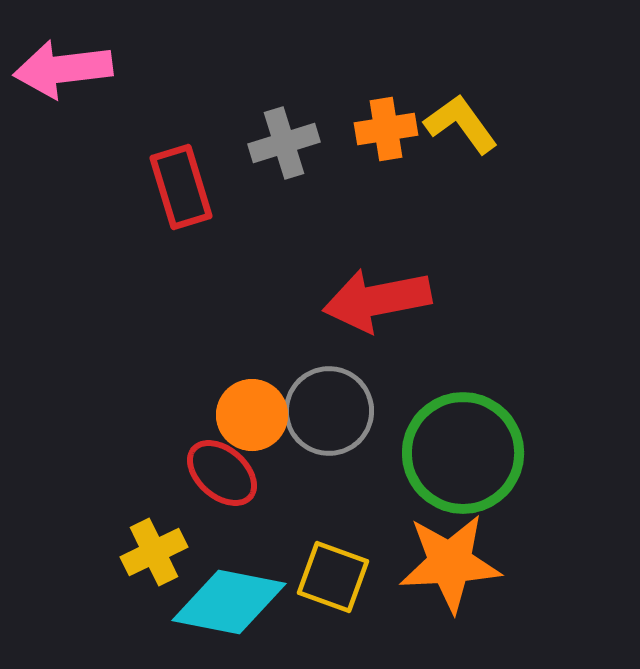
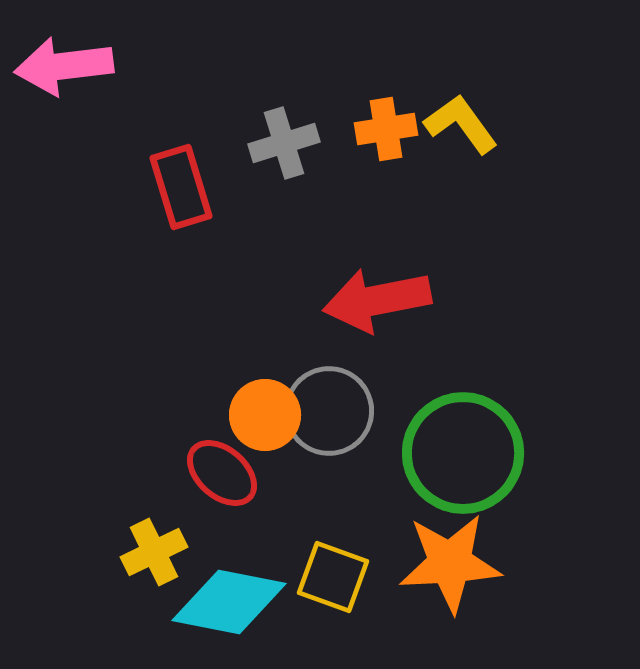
pink arrow: moved 1 px right, 3 px up
orange circle: moved 13 px right
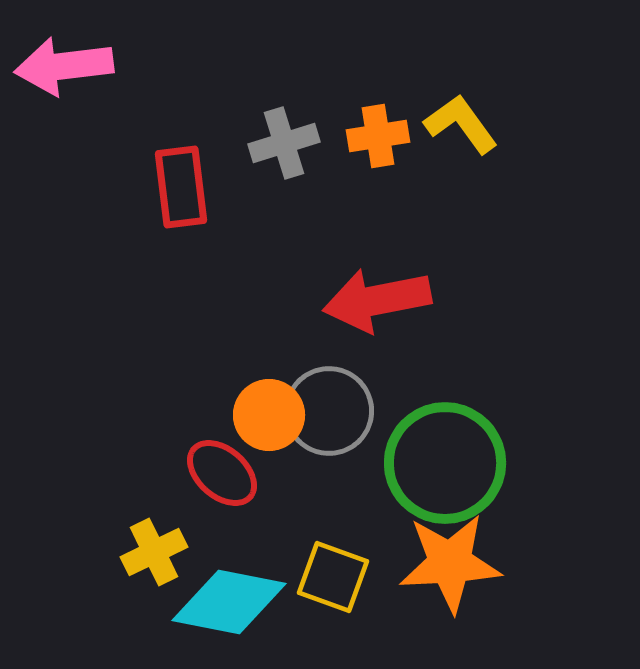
orange cross: moved 8 px left, 7 px down
red rectangle: rotated 10 degrees clockwise
orange circle: moved 4 px right
green circle: moved 18 px left, 10 px down
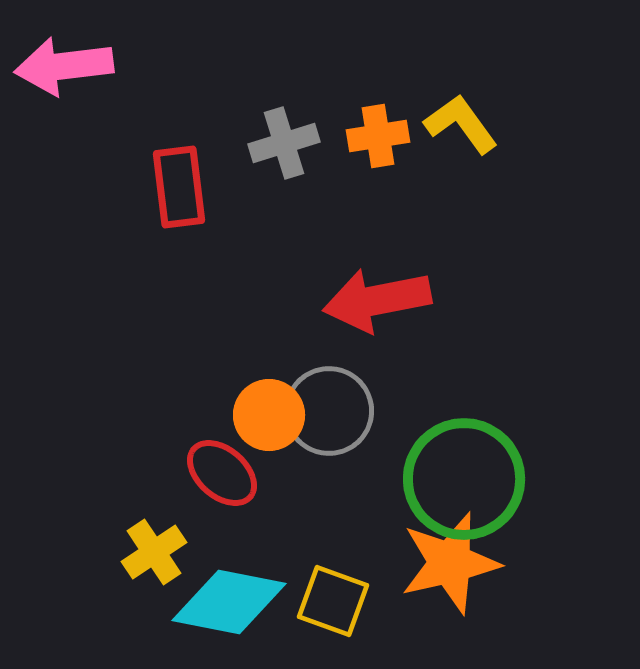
red rectangle: moved 2 px left
green circle: moved 19 px right, 16 px down
yellow cross: rotated 8 degrees counterclockwise
orange star: rotated 10 degrees counterclockwise
yellow square: moved 24 px down
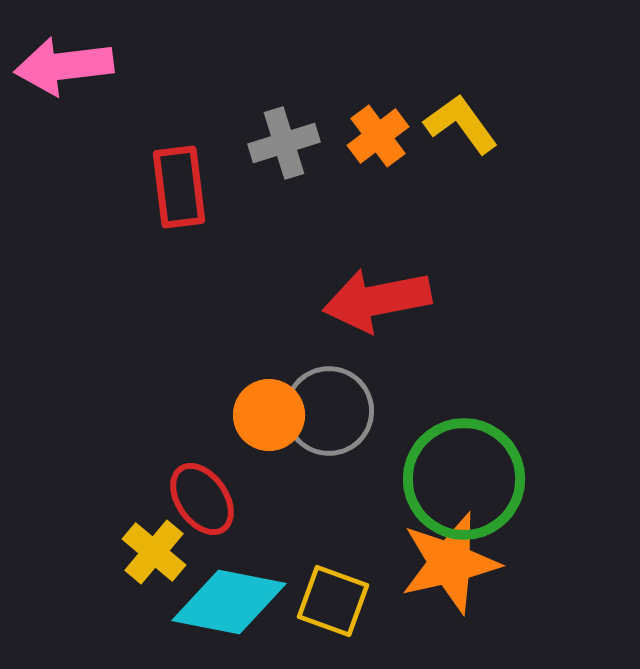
orange cross: rotated 28 degrees counterclockwise
red ellipse: moved 20 px left, 26 px down; rotated 14 degrees clockwise
yellow cross: rotated 16 degrees counterclockwise
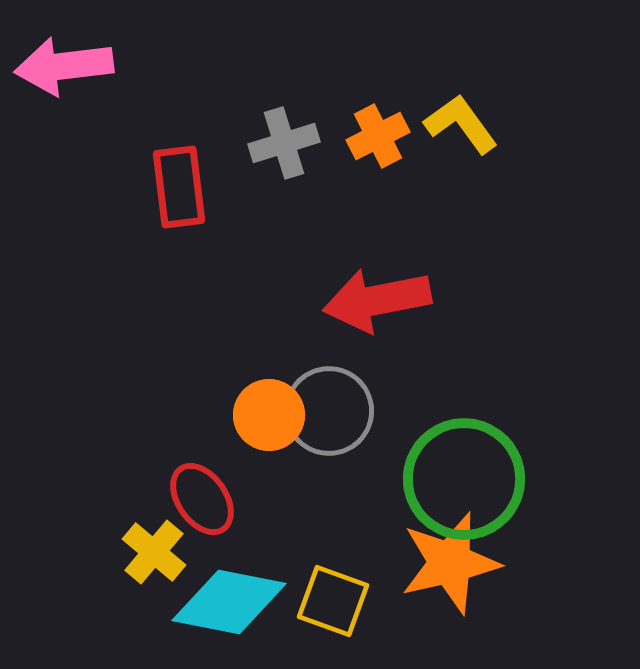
orange cross: rotated 10 degrees clockwise
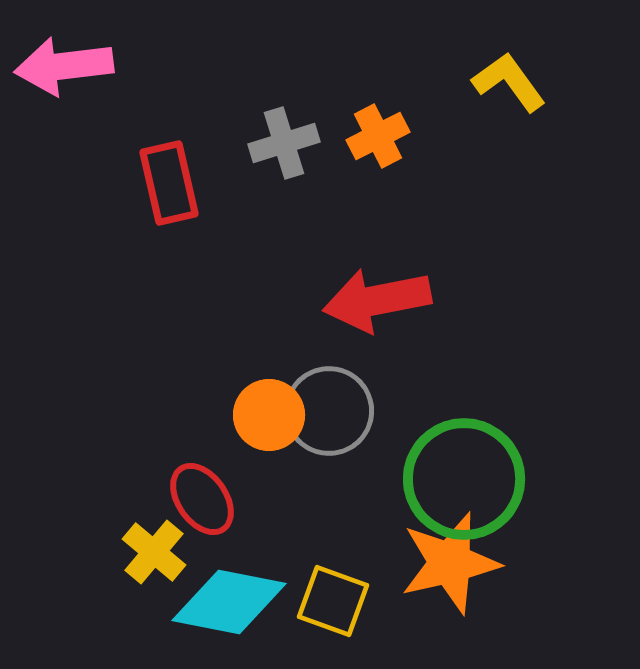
yellow L-shape: moved 48 px right, 42 px up
red rectangle: moved 10 px left, 4 px up; rotated 6 degrees counterclockwise
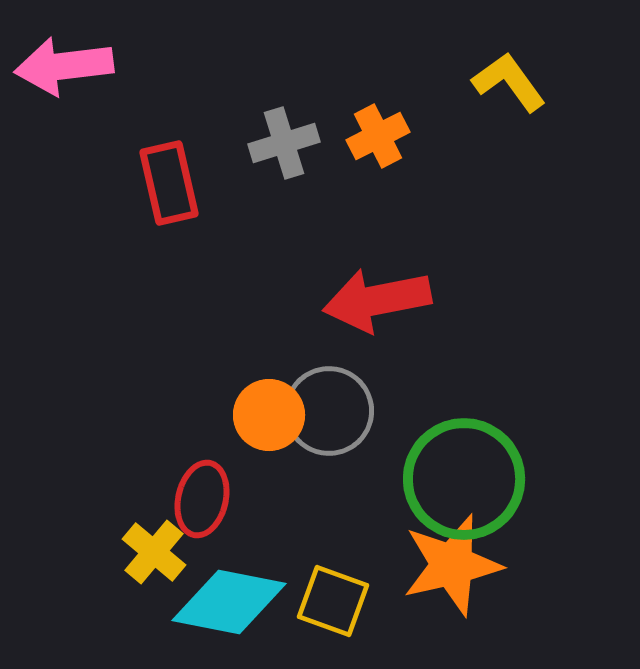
red ellipse: rotated 48 degrees clockwise
orange star: moved 2 px right, 2 px down
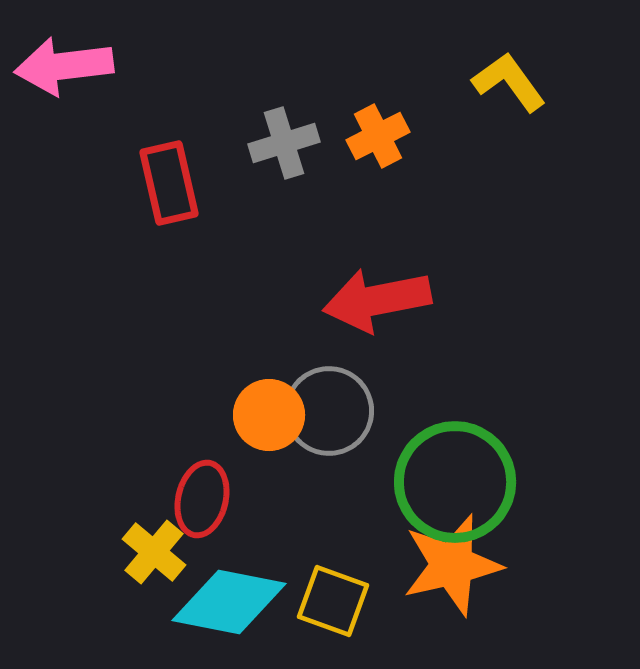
green circle: moved 9 px left, 3 px down
